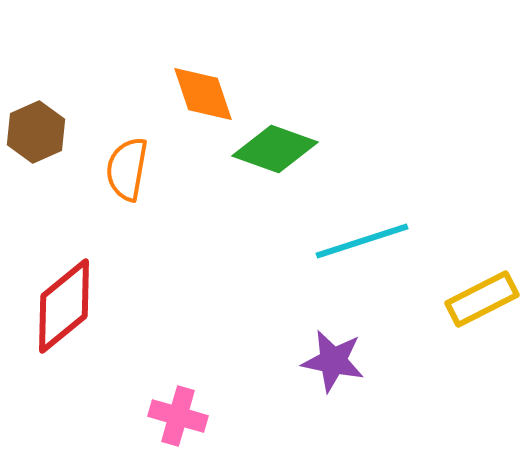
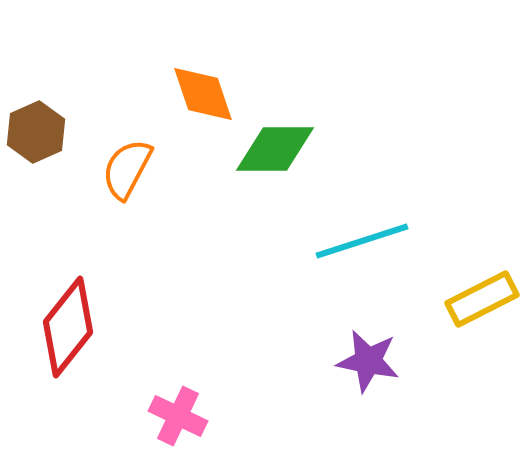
green diamond: rotated 20 degrees counterclockwise
orange semicircle: rotated 18 degrees clockwise
red diamond: moved 4 px right, 21 px down; rotated 12 degrees counterclockwise
purple star: moved 35 px right
pink cross: rotated 10 degrees clockwise
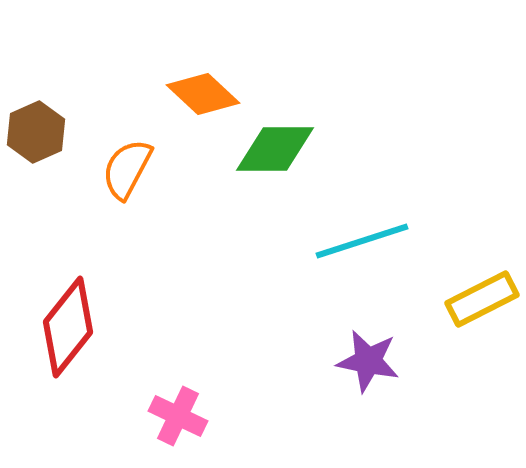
orange diamond: rotated 28 degrees counterclockwise
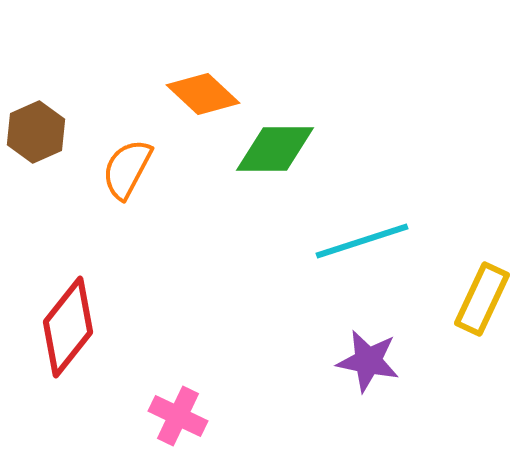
yellow rectangle: rotated 38 degrees counterclockwise
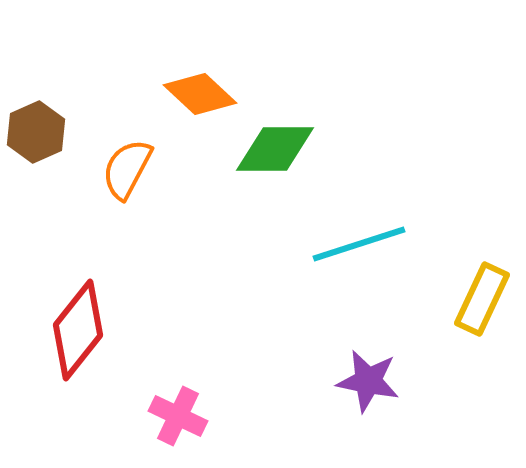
orange diamond: moved 3 px left
cyan line: moved 3 px left, 3 px down
red diamond: moved 10 px right, 3 px down
purple star: moved 20 px down
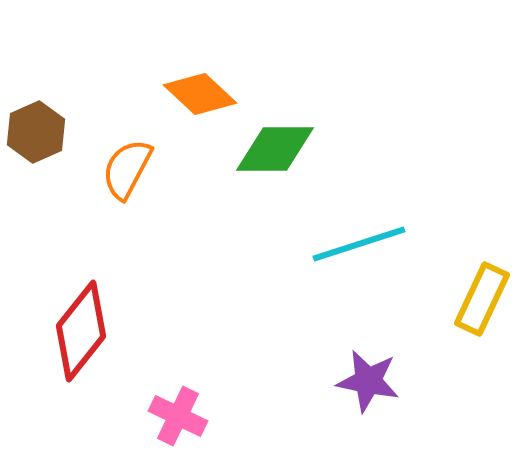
red diamond: moved 3 px right, 1 px down
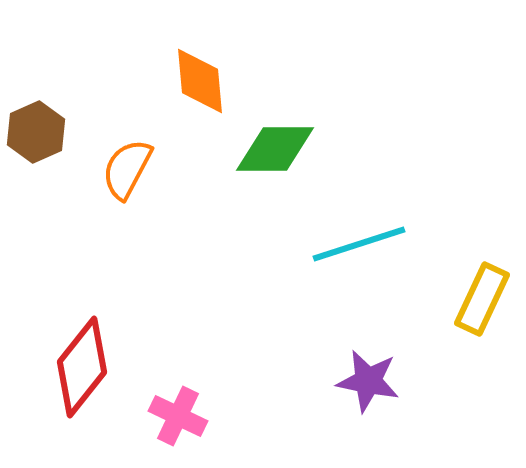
orange diamond: moved 13 px up; rotated 42 degrees clockwise
red diamond: moved 1 px right, 36 px down
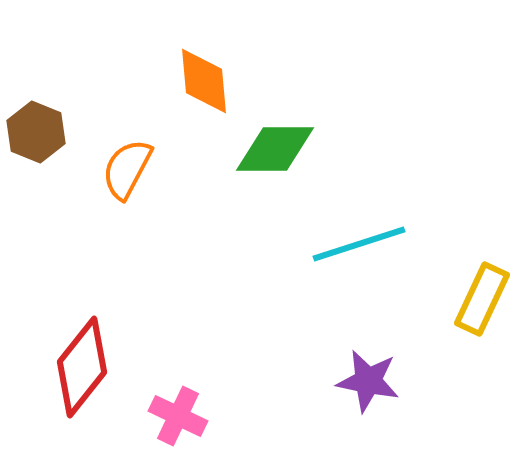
orange diamond: moved 4 px right
brown hexagon: rotated 14 degrees counterclockwise
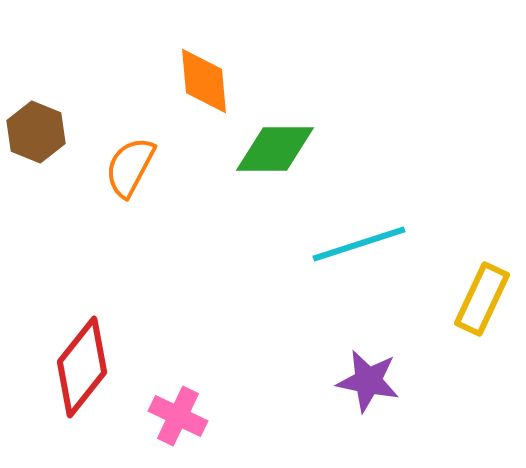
orange semicircle: moved 3 px right, 2 px up
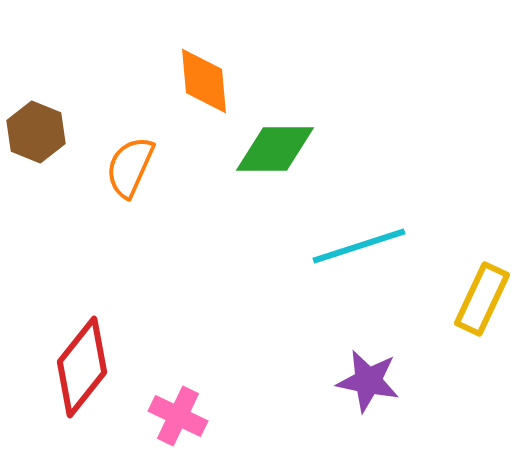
orange semicircle: rotated 4 degrees counterclockwise
cyan line: moved 2 px down
